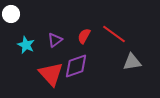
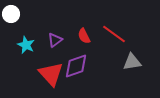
red semicircle: rotated 56 degrees counterclockwise
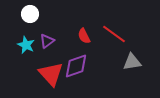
white circle: moved 19 px right
purple triangle: moved 8 px left, 1 px down
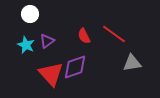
gray triangle: moved 1 px down
purple diamond: moved 1 px left, 1 px down
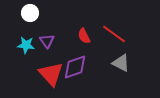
white circle: moved 1 px up
purple triangle: rotated 28 degrees counterclockwise
cyan star: rotated 18 degrees counterclockwise
gray triangle: moved 11 px left; rotated 36 degrees clockwise
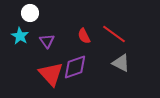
cyan star: moved 6 px left, 9 px up; rotated 24 degrees clockwise
